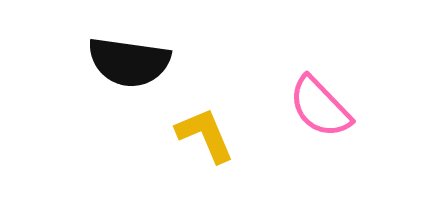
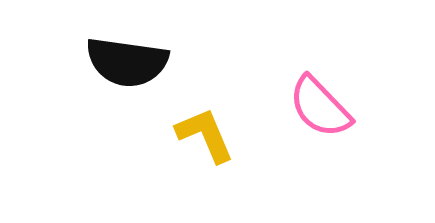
black semicircle: moved 2 px left
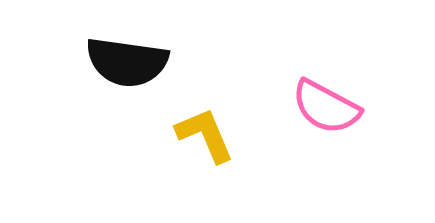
pink semicircle: moved 6 px right; rotated 18 degrees counterclockwise
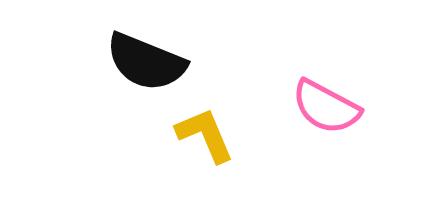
black semicircle: moved 19 px right; rotated 14 degrees clockwise
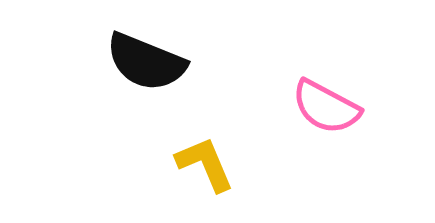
yellow L-shape: moved 29 px down
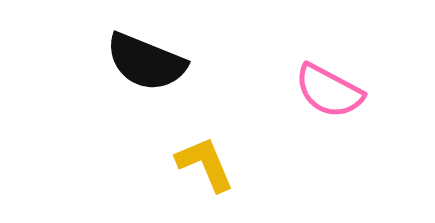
pink semicircle: moved 3 px right, 16 px up
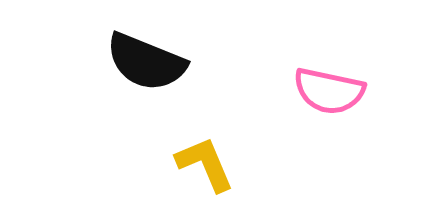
pink semicircle: rotated 16 degrees counterclockwise
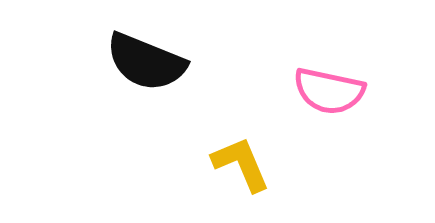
yellow L-shape: moved 36 px right
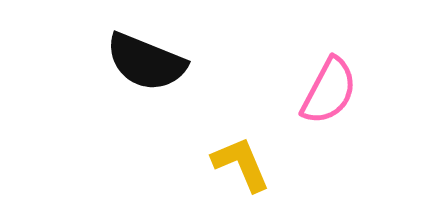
pink semicircle: rotated 74 degrees counterclockwise
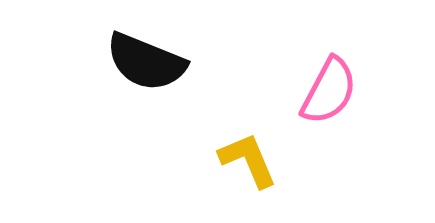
yellow L-shape: moved 7 px right, 4 px up
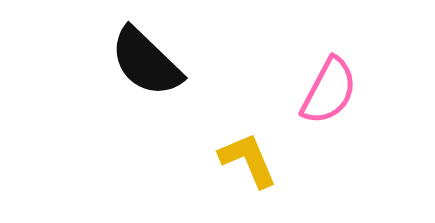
black semicircle: rotated 22 degrees clockwise
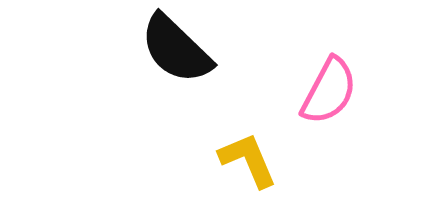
black semicircle: moved 30 px right, 13 px up
